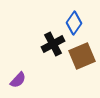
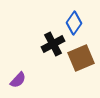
brown square: moved 1 px left, 2 px down
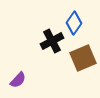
black cross: moved 1 px left, 3 px up
brown square: moved 2 px right
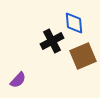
blue diamond: rotated 40 degrees counterclockwise
brown square: moved 2 px up
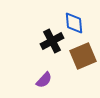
purple semicircle: moved 26 px right
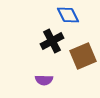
blue diamond: moved 6 px left, 8 px up; rotated 20 degrees counterclockwise
purple semicircle: rotated 48 degrees clockwise
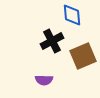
blue diamond: moved 4 px right; rotated 20 degrees clockwise
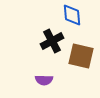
brown square: moved 2 px left; rotated 36 degrees clockwise
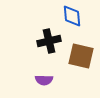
blue diamond: moved 1 px down
black cross: moved 3 px left; rotated 15 degrees clockwise
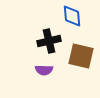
purple semicircle: moved 10 px up
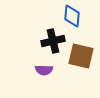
blue diamond: rotated 10 degrees clockwise
black cross: moved 4 px right
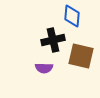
black cross: moved 1 px up
purple semicircle: moved 2 px up
